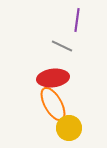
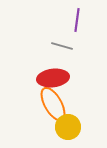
gray line: rotated 10 degrees counterclockwise
yellow circle: moved 1 px left, 1 px up
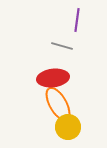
orange ellipse: moved 5 px right
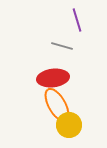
purple line: rotated 25 degrees counterclockwise
orange ellipse: moved 1 px left, 1 px down
yellow circle: moved 1 px right, 2 px up
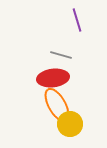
gray line: moved 1 px left, 9 px down
yellow circle: moved 1 px right, 1 px up
